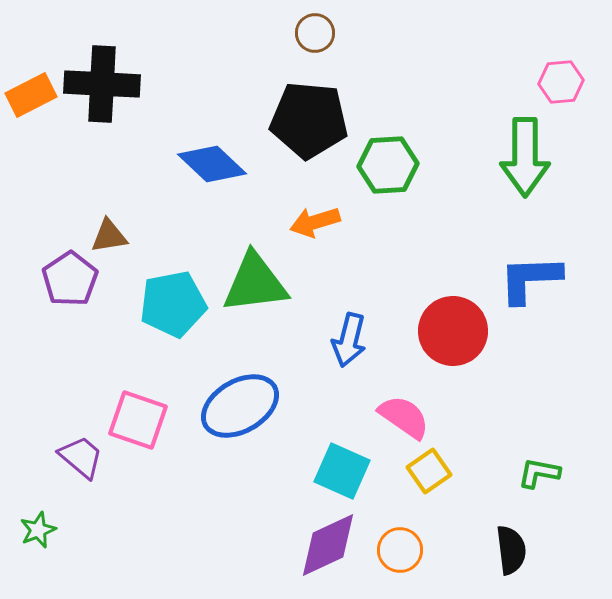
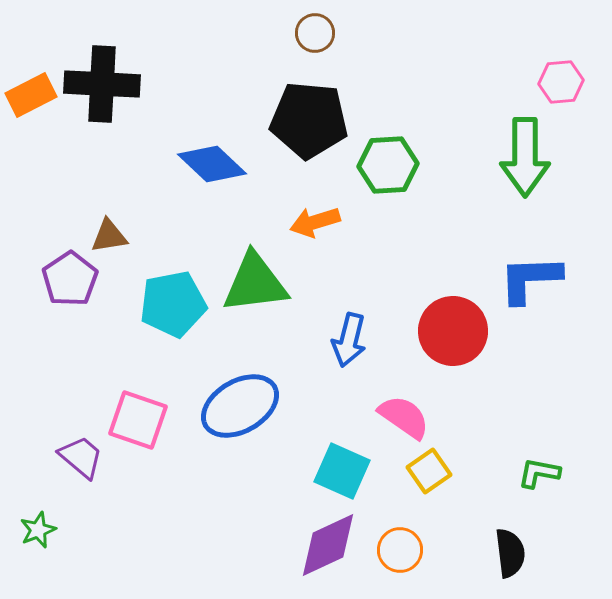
black semicircle: moved 1 px left, 3 px down
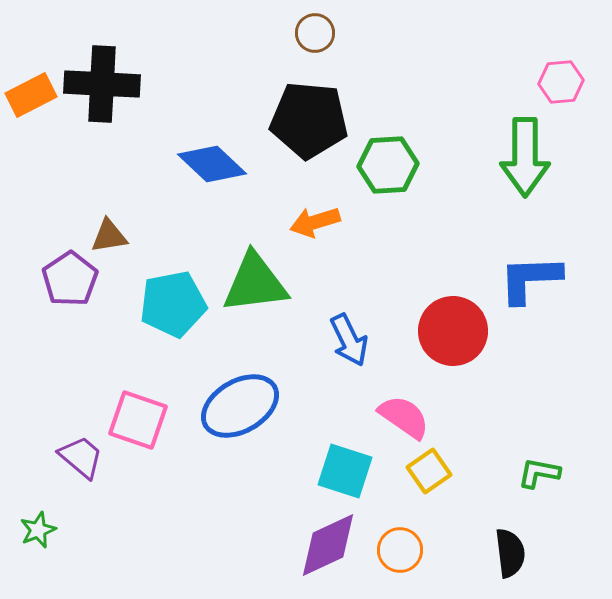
blue arrow: rotated 40 degrees counterclockwise
cyan square: moved 3 px right; rotated 6 degrees counterclockwise
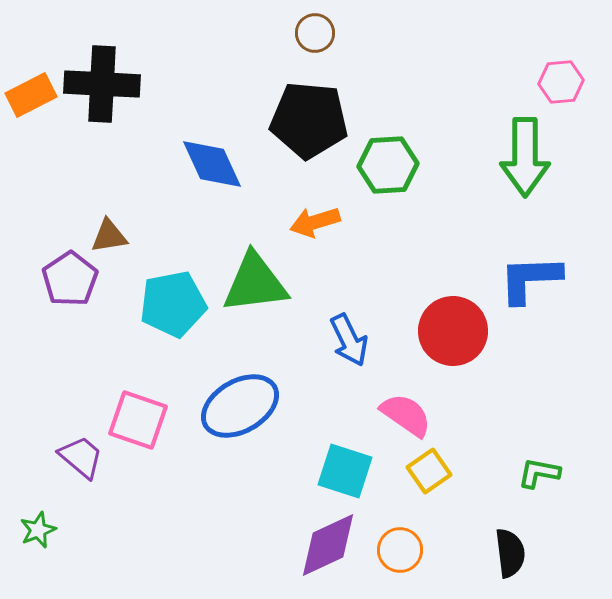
blue diamond: rotated 22 degrees clockwise
pink semicircle: moved 2 px right, 2 px up
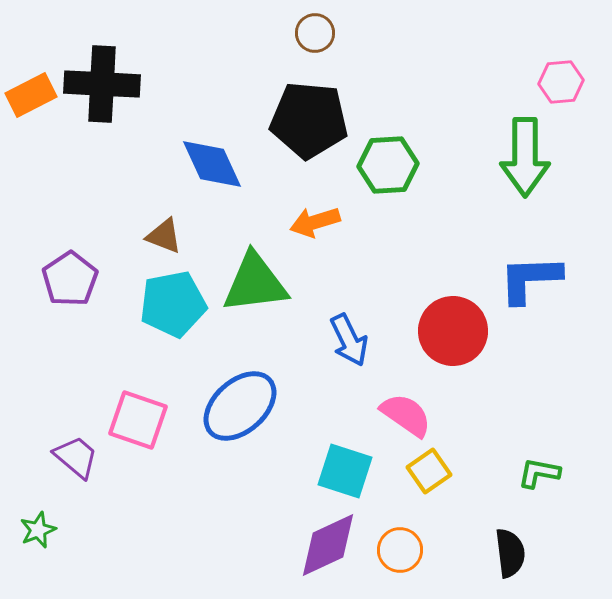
brown triangle: moved 55 px right; rotated 30 degrees clockwise
blue ellipse: rotated 12 degrees counterclockwise
purple trapezoid: moved 5 px left
